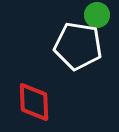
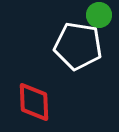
green circle: moved 2 px right
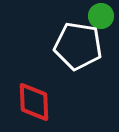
green circle: moved 2 px right, 1 px down
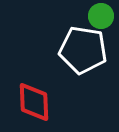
white pentagon: moved 5 px right, 4 px down
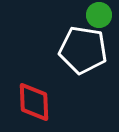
green circle: moved 2 px left, 1 px up
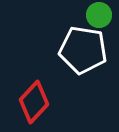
red diamond: rotated 45 degrees clockwise
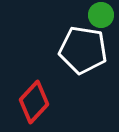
green circle: moved 2 px right
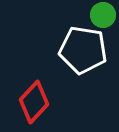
green circle: moved 2 px right
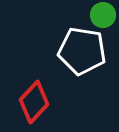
white pentagon: moved 1 px left, 1 px down
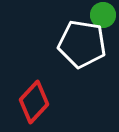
white pentagon: moved 7 px up
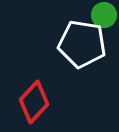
green circle: moved 1 px right
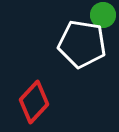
green circle: moved 1 px left
